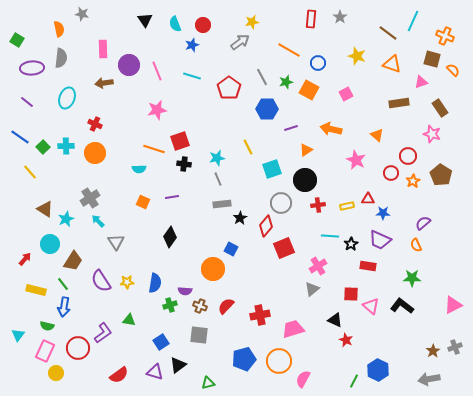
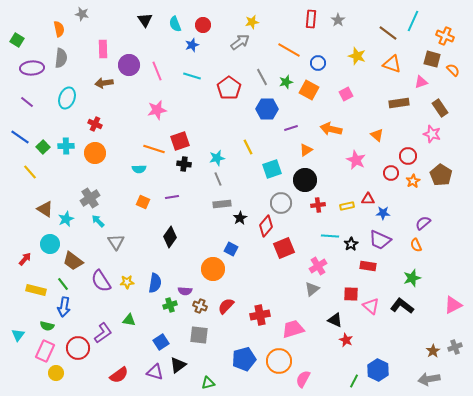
gray star at (340, 17): moved 2 px left, 3 px down
brown trapezoid at (73, 261): rotated 95 degrees clockwise
green star at (412, 278): rotated 18 degrees counterclockwise
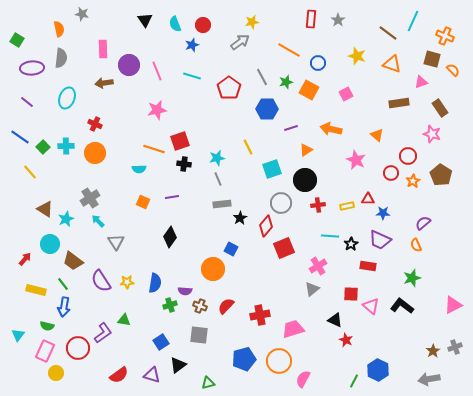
green triangle at (129, 320): moved 5 px left
purple triangle at (155, 372): moved 3 px left, 3 px down
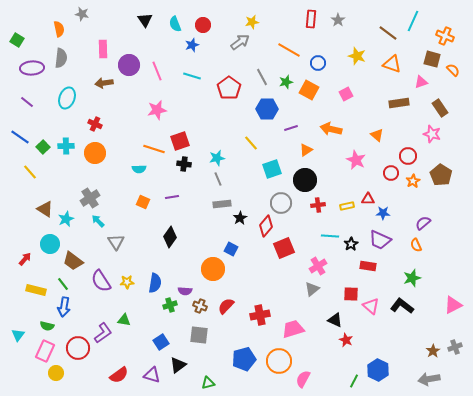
yellow line at (248, 147): moved 3 px right, 4 px up; rotated 14 degrees counterclockwise
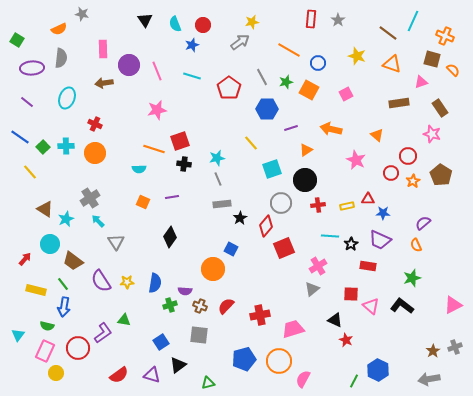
orange semicircle at (59, 29): rotated 77 degrees clockwise
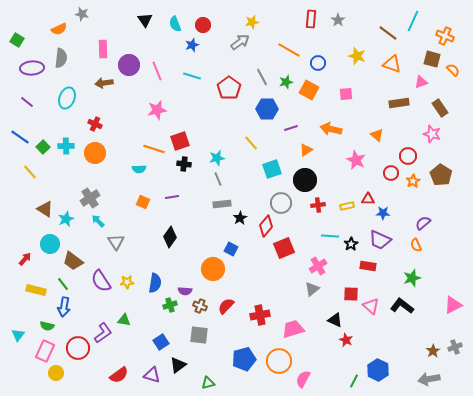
pink square at (346, 94): rotated 24 degrees clockwise
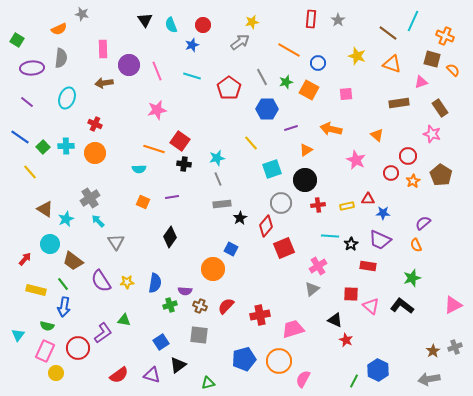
cyan semicircle at (175, 24): moved 4 px left, 1 px down
red square at (180, 141): rotated 36 degrees counterclockwise
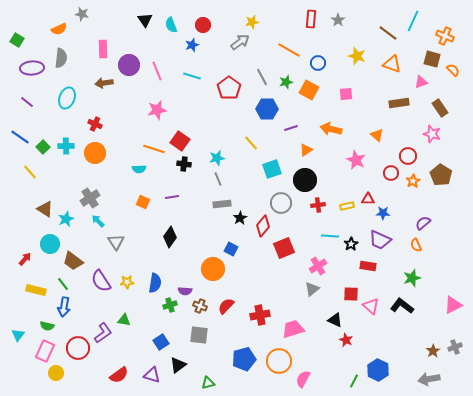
red diamond at (266, 226): moved 3 px left
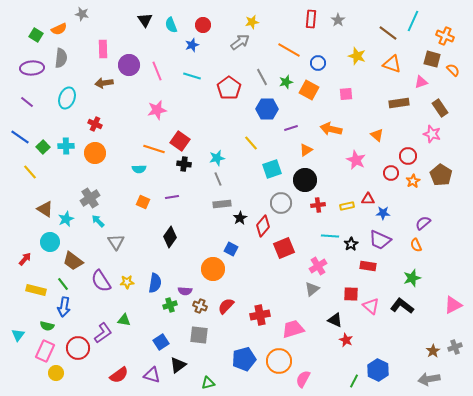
green square at (17, 40): moved 19 px right, 5 px up
cyan circle at (50, 244): moved 2 px up
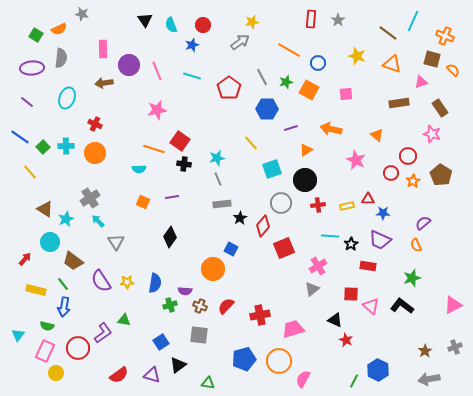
brown star at (433, 351): moved 8 px left
green triangle at (208, 383): rotated 24 degrees clockwise
